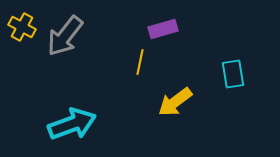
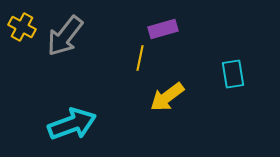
yellow line: moved 4 px up
yellow arrow: moved 8 px left, 5 px up
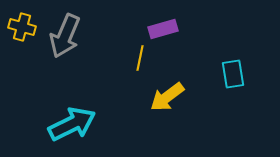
yellow cross: rotated 12 degrees counterclockwise
gray arrow: rotated 15 degrees counterclockwise
cyan arrow: rotated 6 degrees counterclockwise
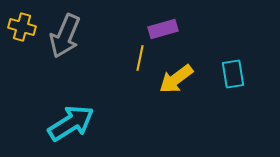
yellow arrow: moved 9 px right, 18 px up
cyan arrow: moved 1 px left, 1 px up; rotated 6 degrees counterclockwise
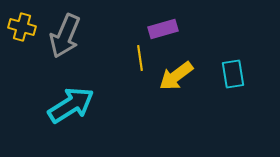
yellow line: rotated 20 degrees counterclockwise
yellow arrow: moved 3 px up
cyan arrow: moved 18 px up
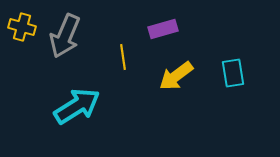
yellow line: moved 17 px left, 1 px up
cyan rectangle: moved 1 px up
cyan arrow: moved 6 px right, 1 px down
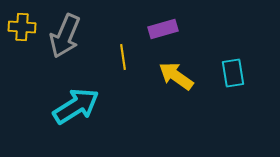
yellow cross: rotated 12 degrees counterclockwise
yellow arrow: rotated 72 degrees clockwise
cyan arrow: moved 1 px left
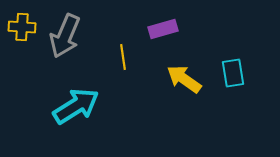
yellow arrow: moved 8 px right, 3 px down
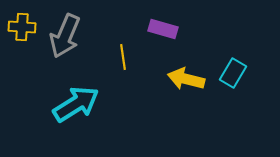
purple rectangle: rotated 32 degrees clockwise
cyan rectangle: rotated 40 degrees clockwise
yellow arrow: moved 2 px right; rotated 21 degrees counterclockwise
cyan arrow: moved 2 px up
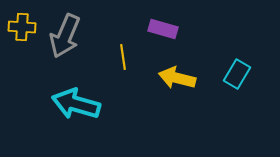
cyan rectangle: moved 4 px right, 1 px down
yellow arrow: moved 9 px left, 1 px up
cyan arrow: rotated 132 degrees counterclockwise
